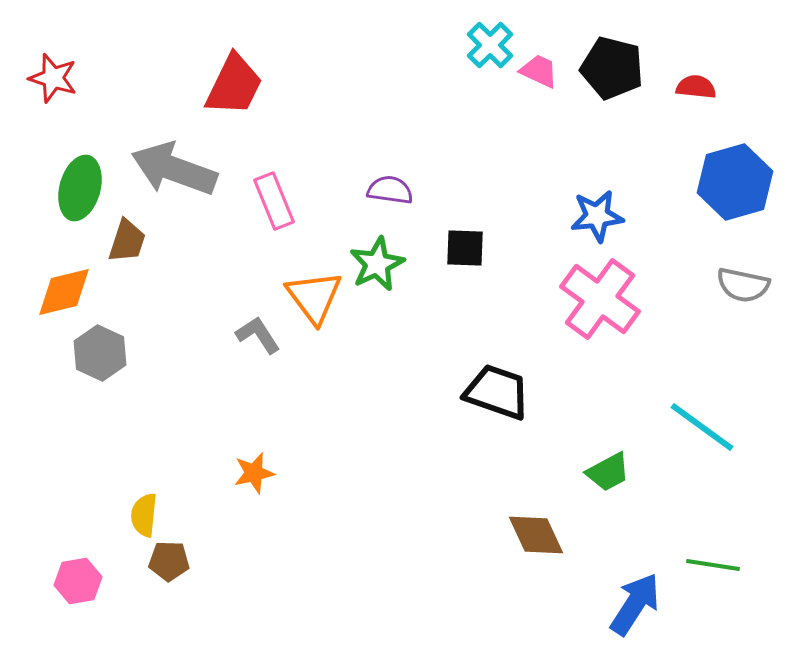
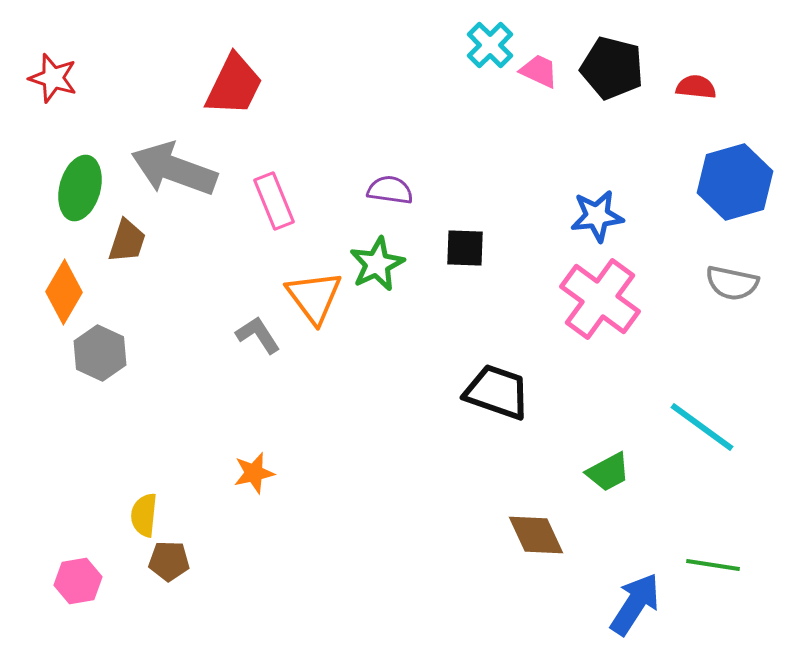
gray semicircle: moved 11 px left, 2 px up
orange diamond: rotated 46 degrees counterclockwise
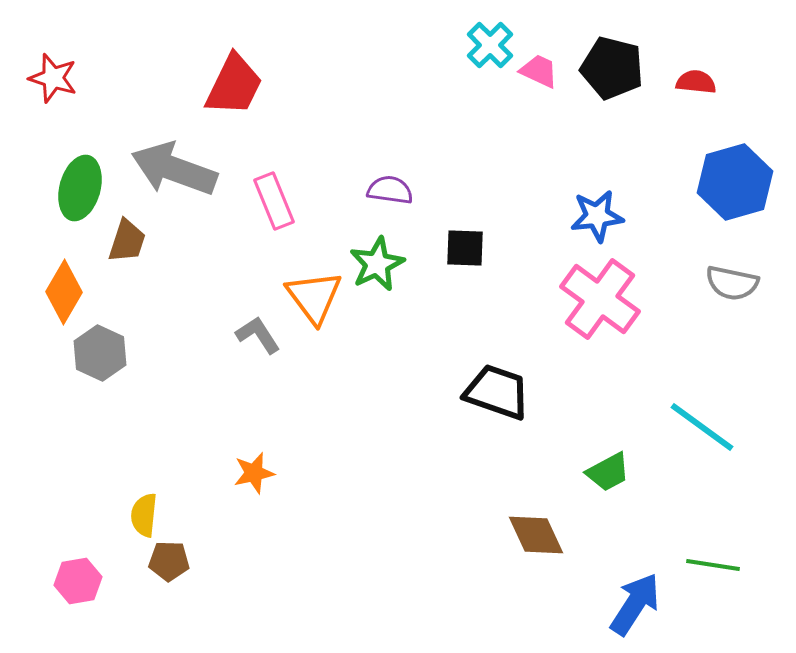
red semicircle: moved 5 px up
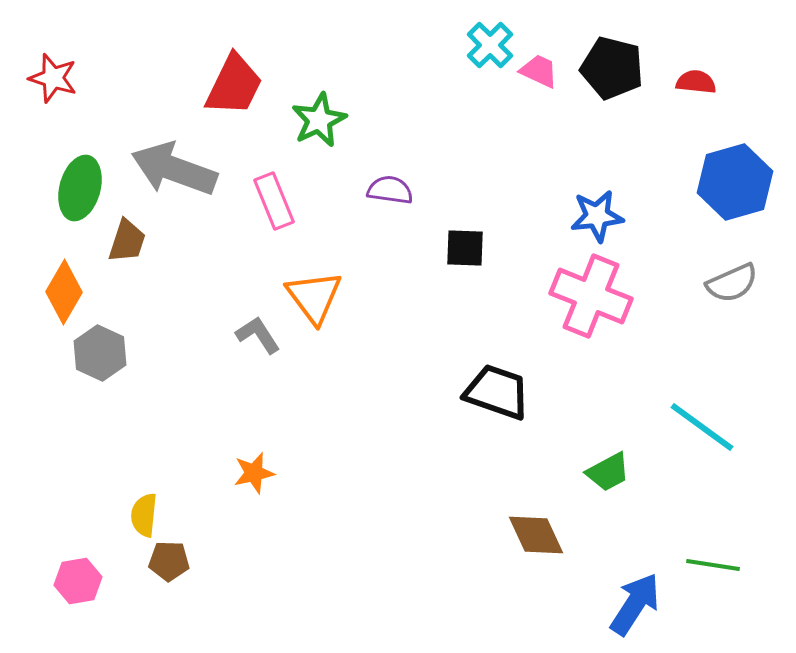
green star: moved 58 px left, 144 px up
gray semicircle: rotated 36 degrees counterclockwise
pink cross: moved 9 px left, 3 px up; rotated 14 degrees counterclockwise
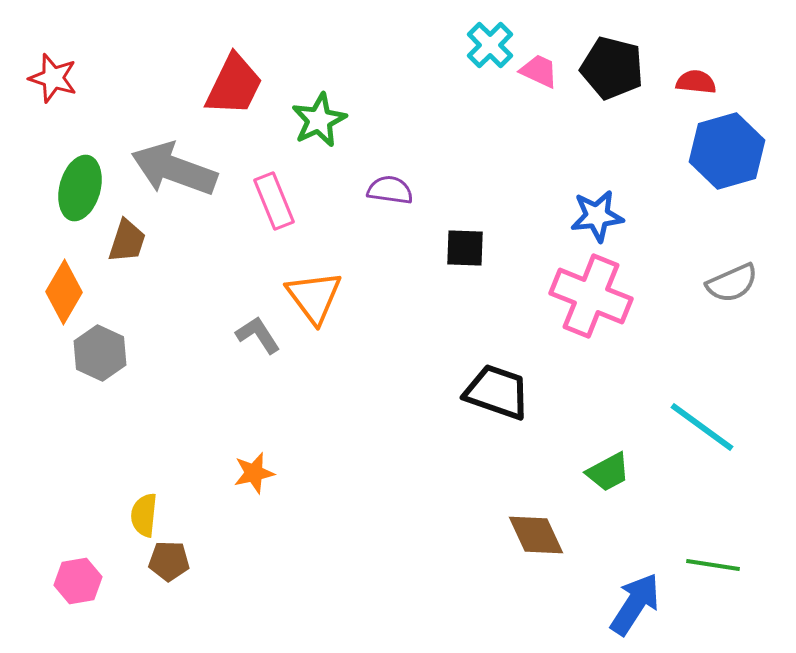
blue hexagon: moved 8 px left, 31 px up
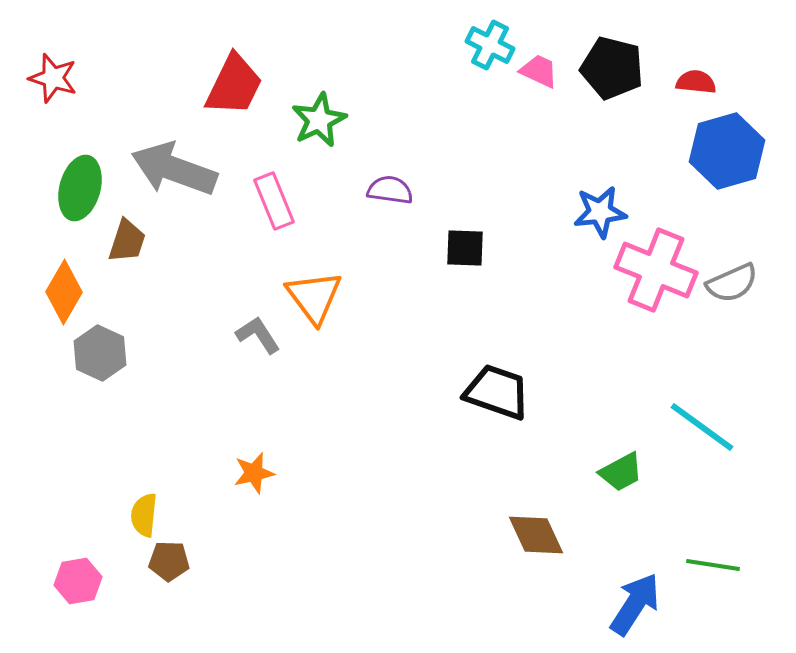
cyan cross: rotated 18 degrees counterclockwise
blue star: moved 3 px right, 4 px up
pink cross: moved 65 px right, 26 px up
green trapezoid: moved 13 px right
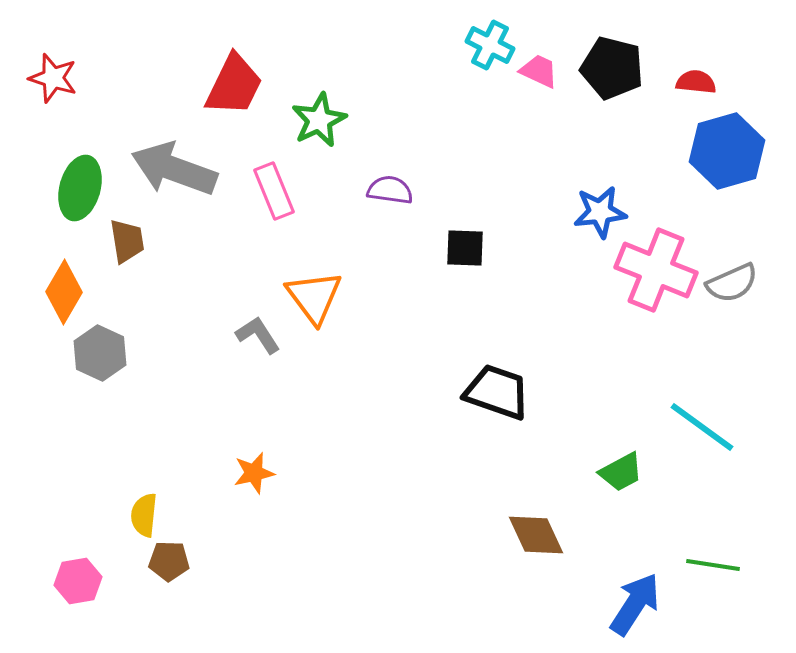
pink rectangle: moved 10 px up
brown trapezoid: rotated 27 degrees counterclockwise
